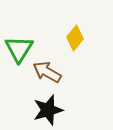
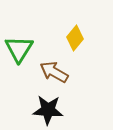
brown arrow: moved 7 px right
black star: rotated 20 degrees clockwise
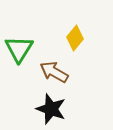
black star: moved 3 px right, 1 px up; rotated 16 degrees clockwise
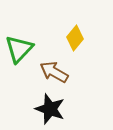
green triangle: rotated 12 degrees clockwise
black star: moved 1 px left
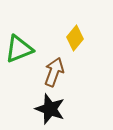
green triangle: rotated 24 degrees clockwise
brown arrow: rotated 80 degrees clockwise
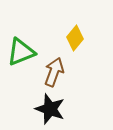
green triangle: moved 2 px right, 3 px down
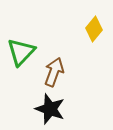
yellow diamond: moved 19 px right, 9 px up
green triangle: rotated 24 degrees counterclockwise
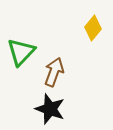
yellow diamond: moved 1 px left, 1 px up
